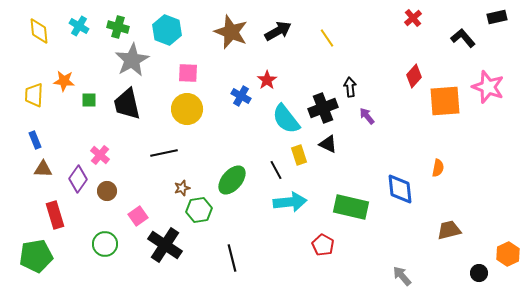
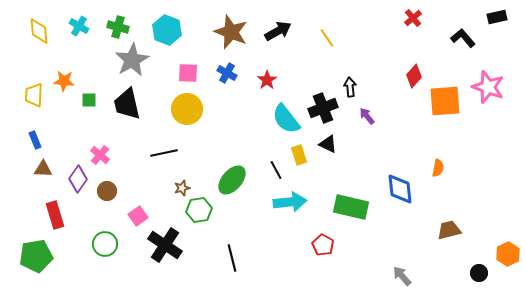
blue cross at (241, 96): moved 14 px left, 23 px up
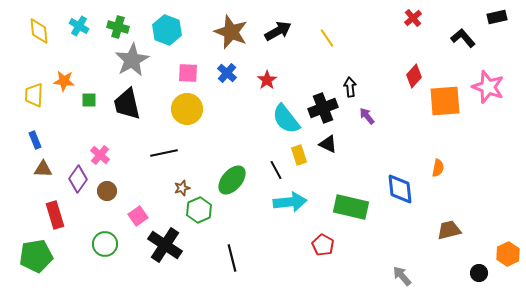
blue cross at (227, 73): rotated 12 degrees clockwise
green hexagon at (199, 210): rotated 15 degrees counterclockwise
